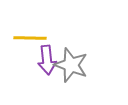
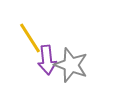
yellow line: rotated 56 degrees clockwise
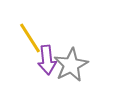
gray star: rotated 24 degrees clockwise
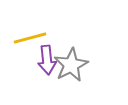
yellow line: rotated 72 degrees counterclockwise
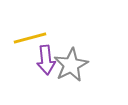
purple arrow: moved 1 px left
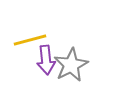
yellow line: moved 2 px down
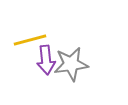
gray star: moved 1 px up; rotated 20 degrees clockwise
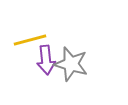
gray star: rotated 24 degrees clockwise
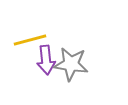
gray star: rotated 8 degrees counterclockwise
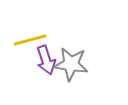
purple arrow: rotated 12 degrees counterclockwise
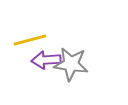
purple arrow: rotated 104 degrees clockwise
